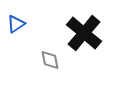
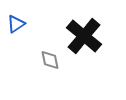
black cross: moved 3 px down
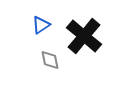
blue triangle: moved 25 px right, 1 px down
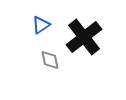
black cross: moved 1 px down; rotated 12 degrees clockwise
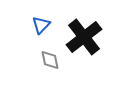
blue triangle: rotated 12 degrees counterclockwise
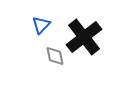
gray diamond: moved 5 px right, 4 px up
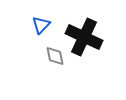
black cross: rotated 27 degrees counterclockwise
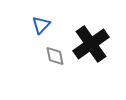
black cross: moved 7 px right, 7 px down; rotated 30 degrees clockwise
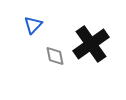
blue triangle: moved 8 px left
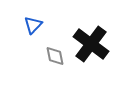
black cross: rotated 18 degrees counterclockwise
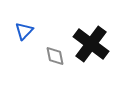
blue triangle: moved 9 px left, 6 px down
